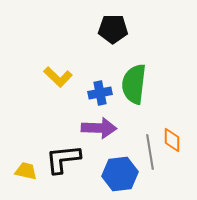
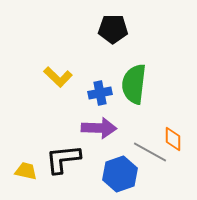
orange diamond: moved 1 px right, 1 px up
gray line: rotated 52 degrees counterclockwise
blue hexagon: rotated 12 degrees counterclockwise
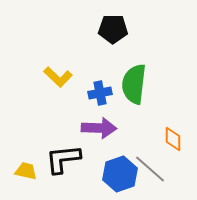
gray line: moved 17 px down; rotated 12 degrees clockwise
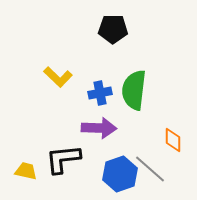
green semicircle: moved 6 px down
orange diamond: moved 1 px down
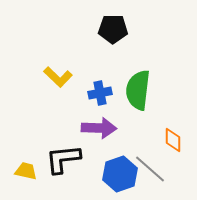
green semicircle: moved 4 px right
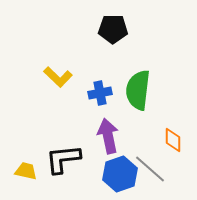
purple arrow: moved 9 px right, 8 px down; rotated 104 degrees counterclockwise
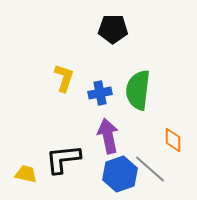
yellow L-shape: moved 6 px right, 1 px down; rotated 116 degrees counterclockwise
yellow trapezoid: moved 3 px down
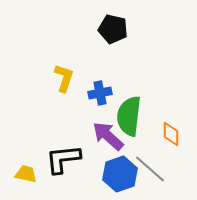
black pentagon: rotated 12 degrees clockwise
green semicircle: moved 9 px left, 26 px down
purple arrow: rotated 36 degrees counterclockwise
orange diamond: moved 2 px left, 6 px up
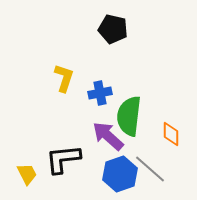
yellow trapezoid: moved 1 px right; rotated 50 degrees clockwise
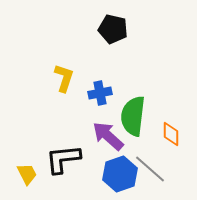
green semicircle: moved 4 px right
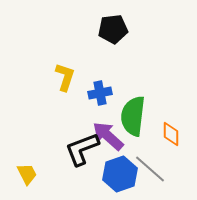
black pentagon: rotated 20 degrees counterclockwise
yellow L-shape: moved 1 px right, 1 px up
black L-shape: moved 19 px right, 10 px up; rotated 15 degrees counterclockwise
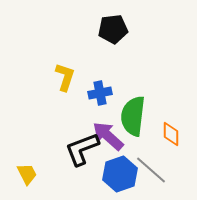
gray line: moved 1 px right, 1 px down
